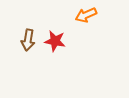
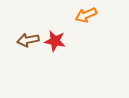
brown arrow: rotated 70 degrees clockwise
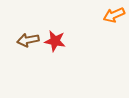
orange arrow: moved 28 px right
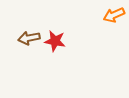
brown arrow: moved 1 px right, 2 px up
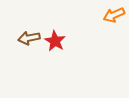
red star: rotated 20 degrees clockwise
